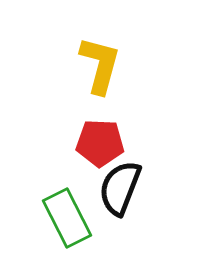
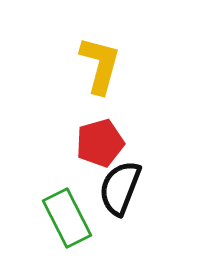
red pentagon: rotated 18 degrees counterclockwise
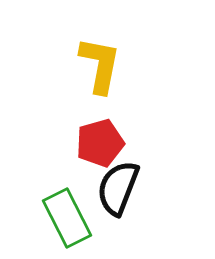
yellow L-shape: rotated 4 degrees counterclockwise
black semicircle: moved 2 px left
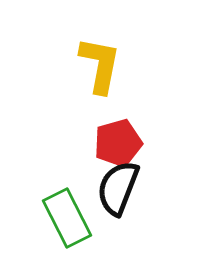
red pentagon: moved 18 px right
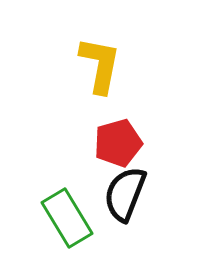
black semicircle: moved 7 px right, 6 px down
green rectangle: rotated 4 degrees counterclockwise
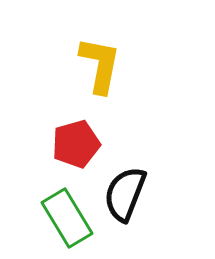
red pentagon: moved 42 px left, 1 px down
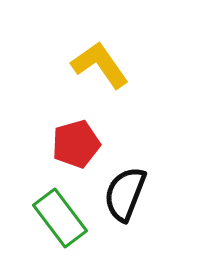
yellow L-shape: rotated 46 degrees counterclockwise
green rectangle: moved 7 px left; rotated 6 degrees counterclockwise
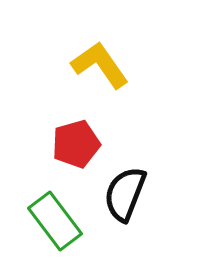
green rectangle: moved 5 px left, 3 px down
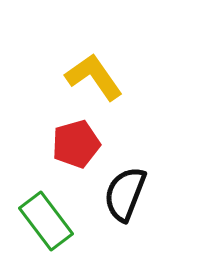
yellow L-shape: moved 6 px left, 12 px down
green rectangle: moved 9 px left
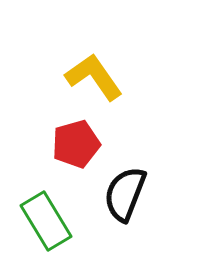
green rectangle: rotated 6 degrees clockwise
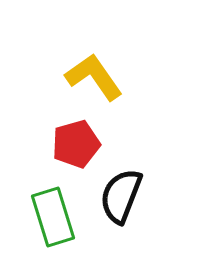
black semicircle: moved 4 px left, 2 px down
green rectangle: moved 7 px right, 4 px up; rotated 14 degrees clockwise
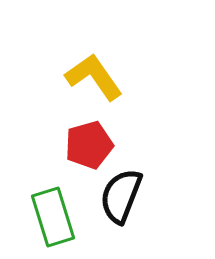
red pentagon: moved 13 px right, 1 px down
